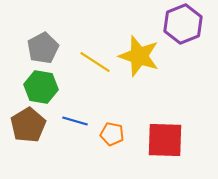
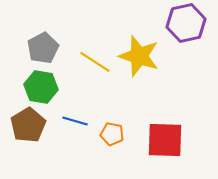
purple hexagon: moved 3 px right, 1 px up; rotated 9 degrees clockwise
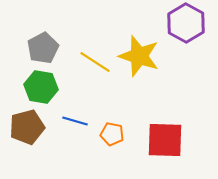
purple hexagon: rotated 18 degrees counterclockwise
brown pentagon: moved 1 px left, 2 px down; rotated 16 degrees clockwise
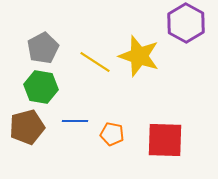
blue line: rotated 15 degrees counterclockwise
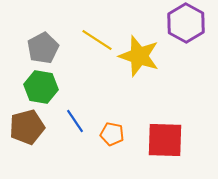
yellow line: moved 2 px right, 22 px up
blue line: rotated 55 degrees clockwise
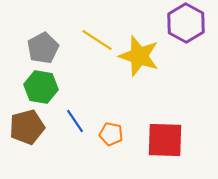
orange pentagon: moved 1 px left
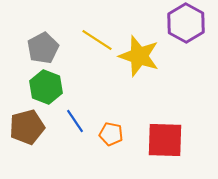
green hexagon: moved 5 px right; rotated 12 degrees clockwise
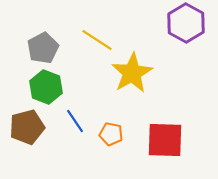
yellow star: moved 7 px left, 17 px down; rotated 24 degrees clockwise
